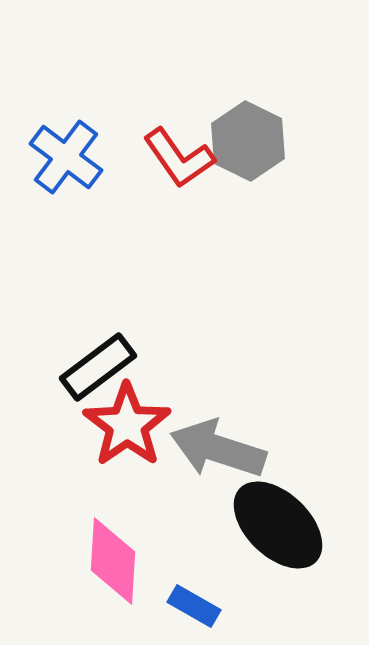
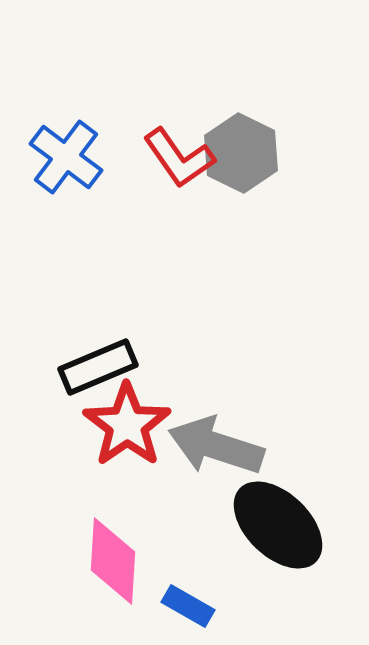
gray hexagon: moved 7 px left, 12 px down
black rectangle: rotated 14 degrees clockwise
gray arrow: moved 2 px left, 3 px up
blue rectangle: moved 6 px left
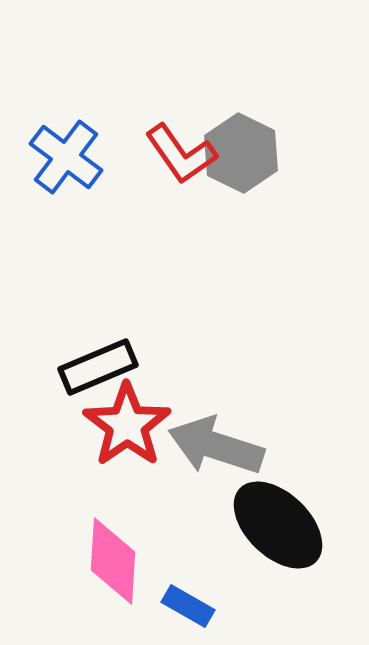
red L-shape: moved 2 px right, 4 px up
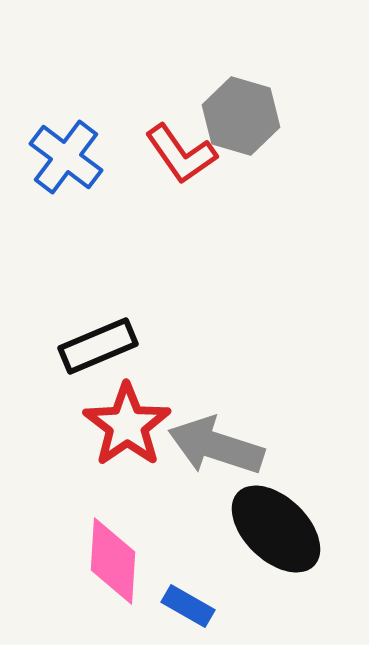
gray hexagon: moved 37 px up; rotated 10 degrees counterclockwise
black rectangle: moved 21 px up
black ellipse: moved 2 px left, 4 px down
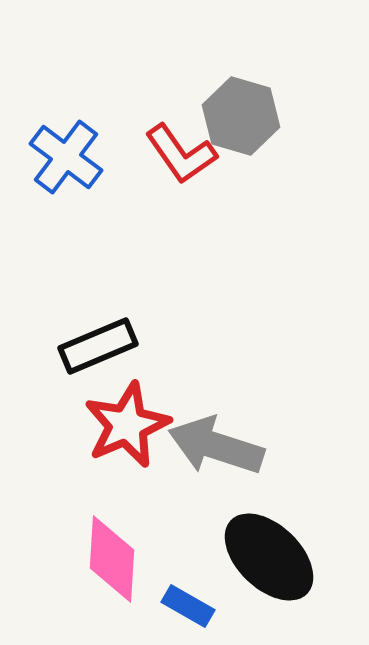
red star: rotated 12 degrees clockwise
black ellipse: moved 7 px left, 28 px down
pink diamond: moved 1 px left, 2 px up
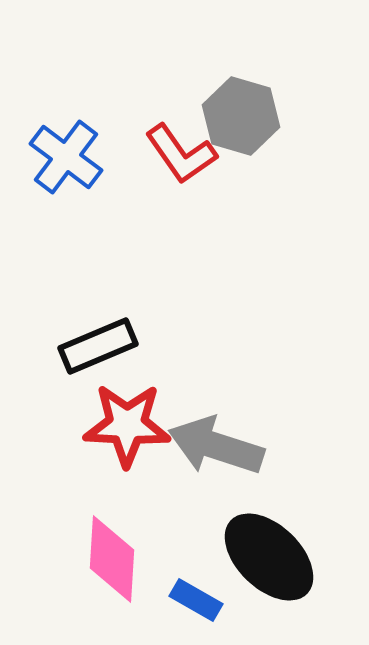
red star: rotated 26 degrees clockwise
blue rectangle: moved 8 px right, 6 px up
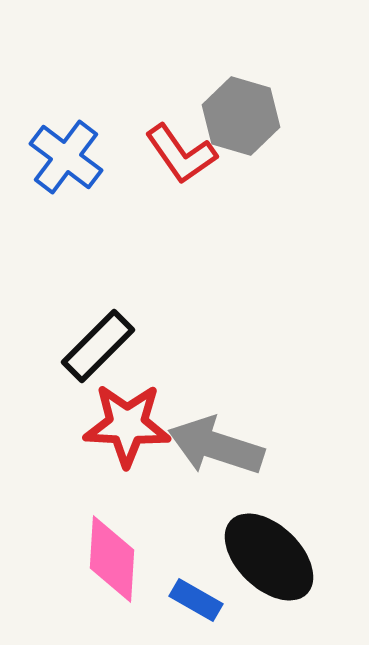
black rectangle: rotated 22 degrees counterclockwise
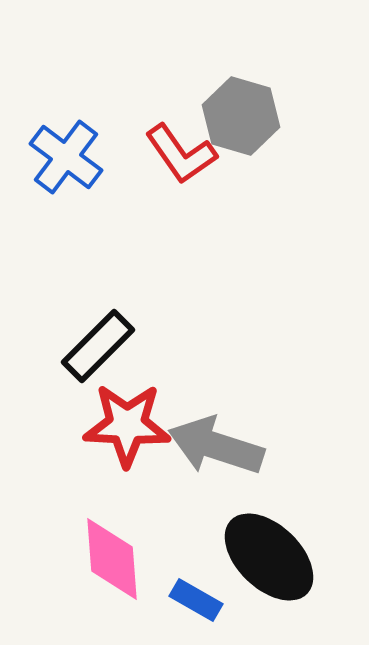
pink diamond: rotated 8 degrees counterclockwise
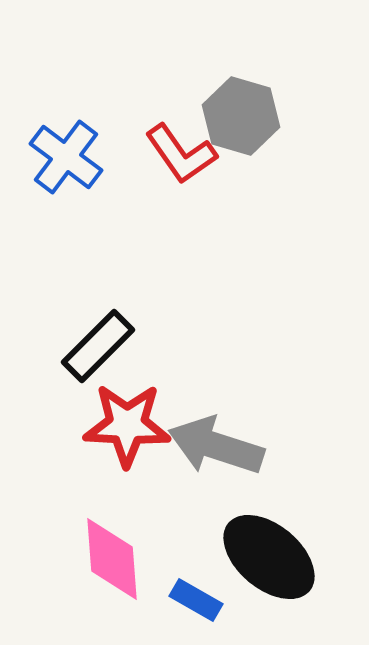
black ellipse: rotated 4 degrees counterclockwise
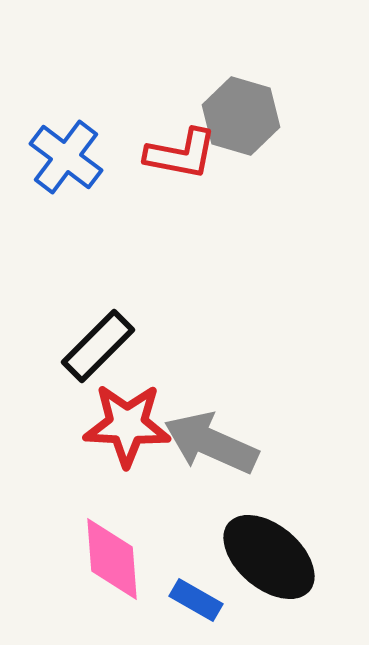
red L-shape: rotated 44 degrees counterclockwise
gray arrow: moved 5 px left, 3 px up; rotated 6 degrees clockwise
